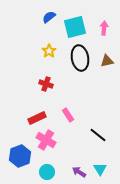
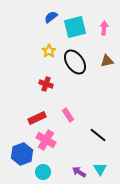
blue semicircle: moved 2 px right
black ellipse: moved 5 px left, 4 px down; rotated 25 degrees counterclockwise
blue hexagon: moved 2 px right, 2 px up
cyan circle: moved 4 px left
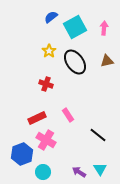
cyan square: rotated 15 degrees counterclockwise
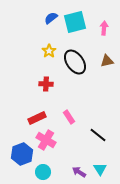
blue semicircle: moved 1 px down
cyan square: moved 5 px up; rotated 15 degrees clockwise
red cross: rotated 16 degrees counterclockwise
pink rectangle: moved 1 px right, 2 px down
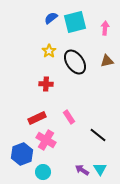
pink arrow: moved 1 px right
purple arrow: moved 3 px right, 2 px up
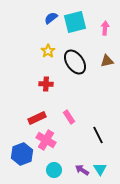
yellow star: moved 1 px left
black line: rotated 24 degrees clockwise
cyan circle: moved 11 px right, 2 px up
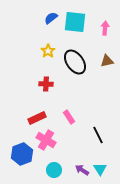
cyan square: rotated 20 degrees clockwise
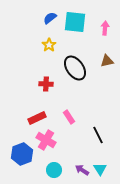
blue semicircle: moved 1 px left
yellow star: moved 1 px right, 6 px up
black ellipse: moved 6 px down
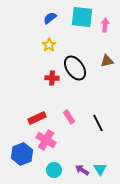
cyan square: moved 7 px right, 5 px up
pink arrow: moved 3 px up
red cross: moved 6 px right, 6 px up
black line: moved 12 px up
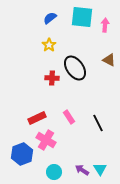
brown triangle: moved 2 px right, 1 px up; rotated 40 degrees clockwise
cyan circle: moved 2 px down
